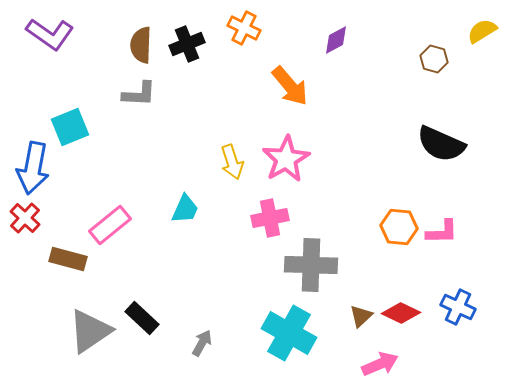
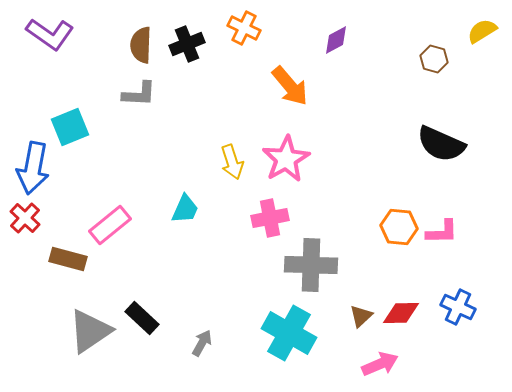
red diamond: rotated 27 degrees counterclockwise
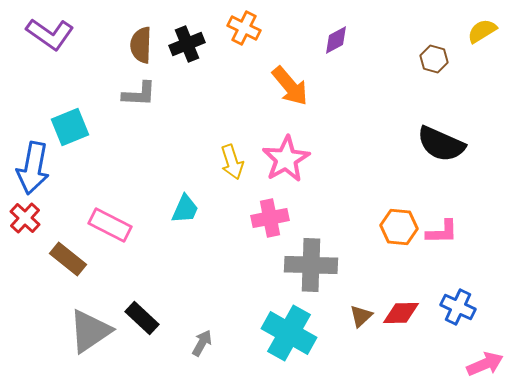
pink rectangle: rotated 66 degrees clockwise
brown rectangle: rotated 24 degrees clockwise
pink arrow: moved 105 px right
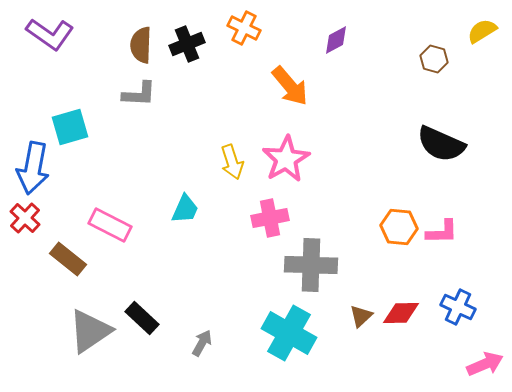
cyan square: rotated 6 degrees clockwise
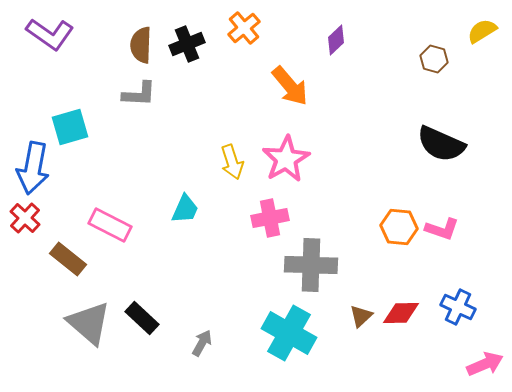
orange cross: rotated 24 degrees clockwise
purple diamond: rotated 16 degrees counterclockwise
pink L-shape: moved 3 px up; rotated 20 degrees clockwise
gray triangle: moved 1 px left, 8 px up; rotated 45 degrees counterclockwise
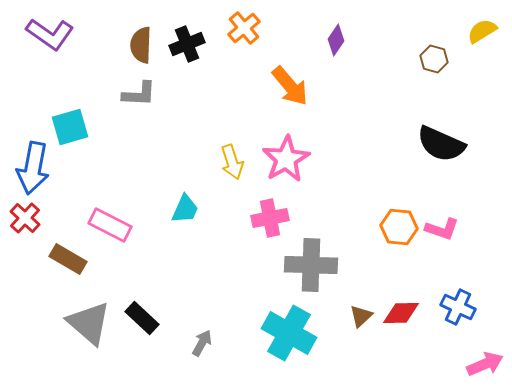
purple diamond: rotated 12 degrees counterclockwise
brown rectangle: rotated 9 degrees counterclockwise
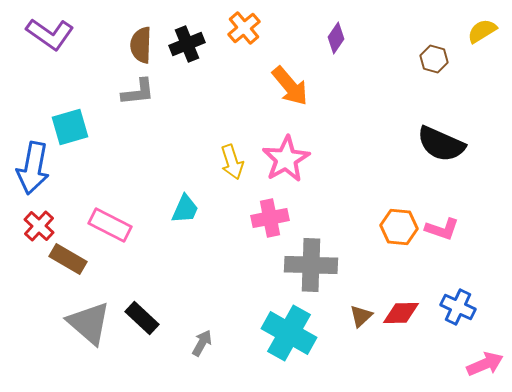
purple diamond: moved 2 px up
gray L-shape: moved 1 px left, 2 px up; rotated 9 degrees counterclockwise
red cross: moved 14 px right, 8 px down
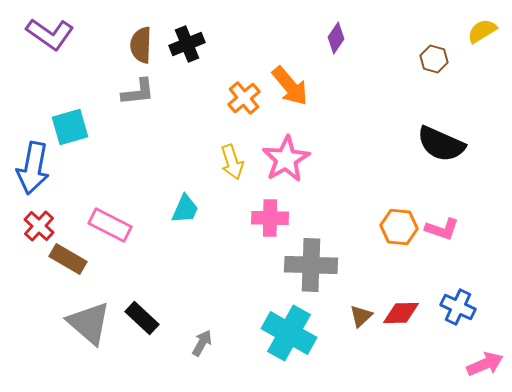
orange cross: moved 70 px down
pink cross: rotated 12 degrees clockwise
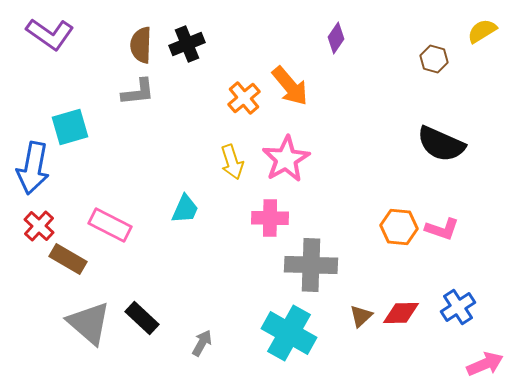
blue cross: rotated 32 degrees clockwise
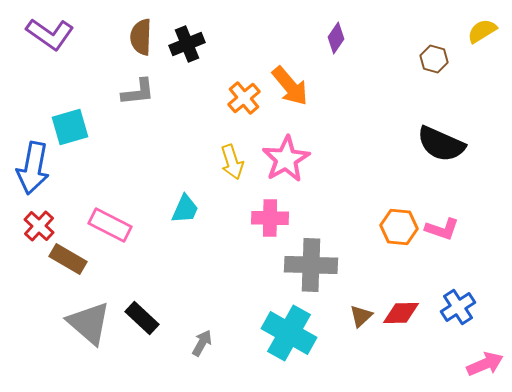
brown semicircle: moved 8 px up
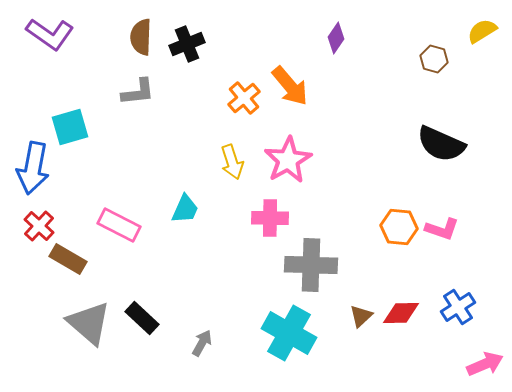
pink star: moved 2 px right, 1 px down
pink rectangle: moved 9 px right
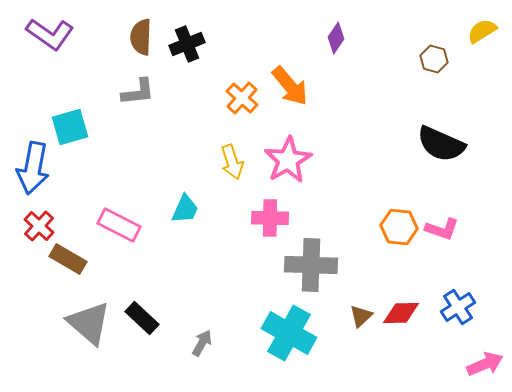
orange cross: moved 2 px left; rotated 8 degrees counterclockwise
